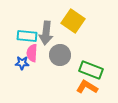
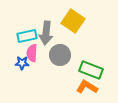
cyan rectangle: rotated 18 degrees counterclockwise
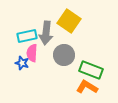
yellow square: moved 4 px left
gray circle: moved 4 px right
blue star: rotated 16 degrees clockwise
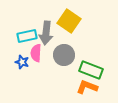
pink semicircle: moved 4 px right
blue star: moved 1 px up
orange L-shape: rotated 10 degrees counterclockwise
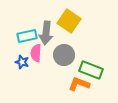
orange L-shape: moved 8 px left, 3 px up
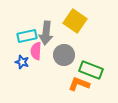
yellow square: moved 6 px right
pink semicircle: moved 2 px up
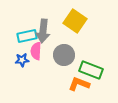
gray arrow: moved 3 px left, 2 px up
blue star: moved 2 px up; rotated 24 degrees counterclockwise
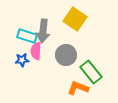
yellow square: moved 2 px up
cyan rectangle: rotated 30 degrees clockwise
gray circle: moved 2 px right
green rectangle: moved 2 px down; rotated 30 degrees clockwise
orange L-shape: moved 1 px left, 4 px down
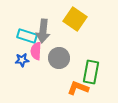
gray circle: moved 7 px left, 3 px down
green rectangle: rotated 50 degrees clockwise
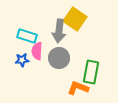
gray arrow: moved 16 px right
pink semicircle: moved 1 px right
